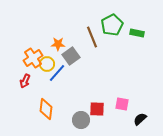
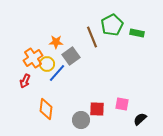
orange star: moved 2 px left, 2 px up
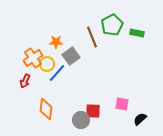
red square: moved 4 px left, 2 px down
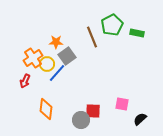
gray square: moved 4 px left
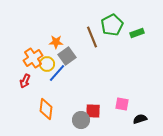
green rectangle: rotated 32 degrees counterclockwise
black semicircle: rotated 24 degrees clockwise
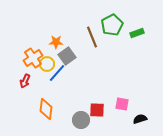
red square: moved 4 px right, 1 px up
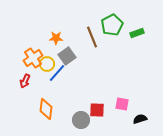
orange star: moved 4 px up
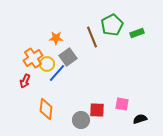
gray square: moved 1 px right, 1 px down
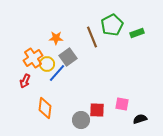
orange diamond: moved 1 px left, 1 px up
